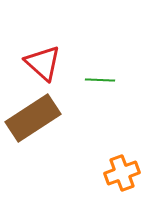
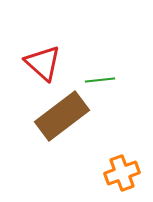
green line: rotated 8 degrees counterclockwise
brown rectangle: moved 29 px right, 2 px up; rotated 4 degrees counterclockwise
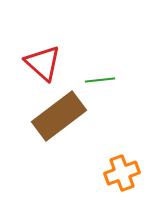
brown rectangle: moved 3 px left
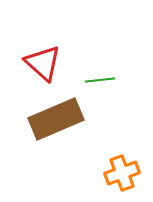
brown rectangle: moved 3 px left, 3 px down; rotated 14 degrees clockwise
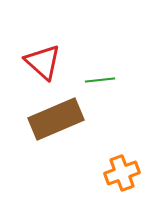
red triangle: moved 1 px up
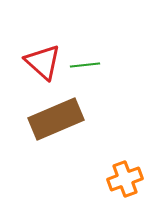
green line: moved 15 px left, 15 px up
orange cross: moved 3 px right, 6 px down
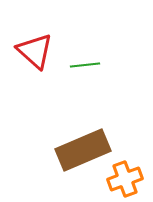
red triangle: moved 8 px left, 11 px up
brown rectangle: moved 27 px right, 31 px down
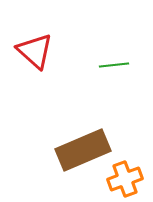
green line: moved 29 px right
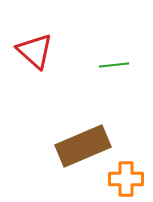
brown rectangle: moved 4 px up
orange cross: moved 1 px right; rotated 20 degrees clockwise
